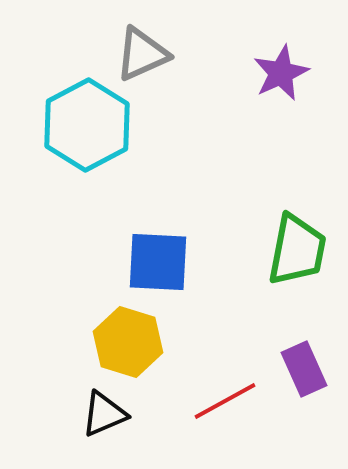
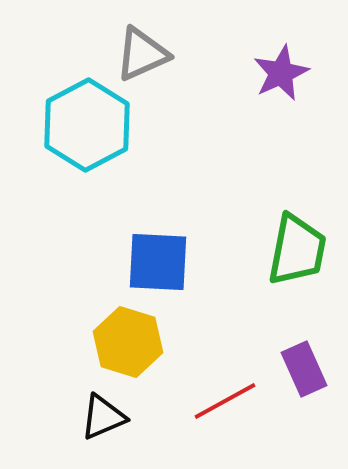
black triangle: moved 1 px left, 3 px down
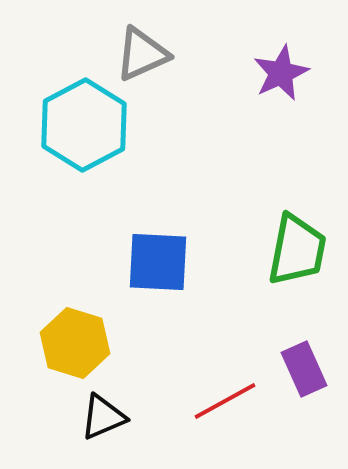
cyan hexagon: moved 3 px left
yellow hexagon: moved 53 px left, 1 px down
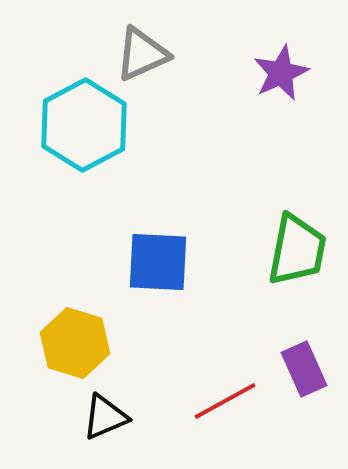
black triangle: moved 2 px right
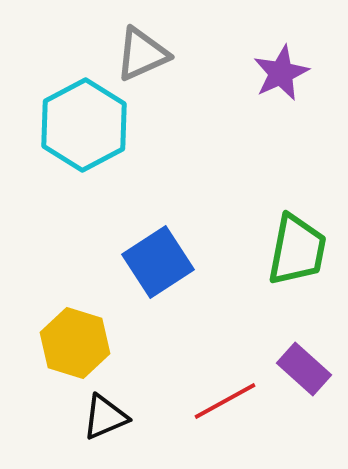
blue square: rotated 36 degrees counterclockwise
purple rectangle: rotated 24 degrees counterclockwise
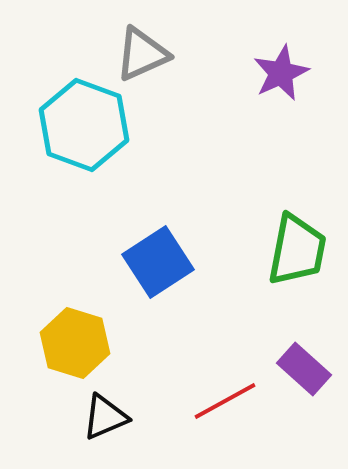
cyan hexagon: rotated 12 degrees counterclockwise
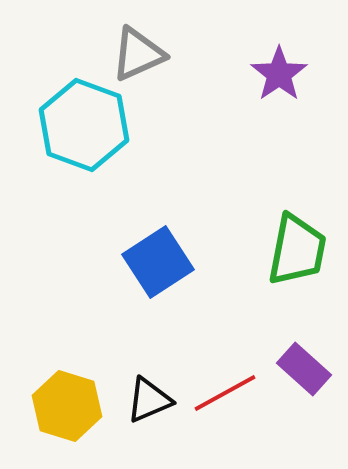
gray triangle: moved 4 px left
purple star: moved 2 px left, 1 px down; rotated 10 degrees counterclockwise
yellow hexagon: moved 8 px left, 63 px down
red line: moved 8 px up
black triangle: moved 44 px right, 17 px up
